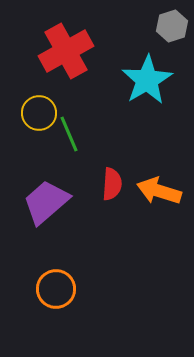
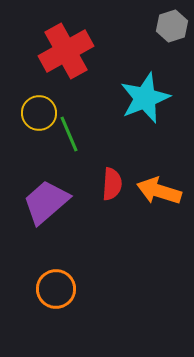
cyan star: moved 2 px left, 18 px down; rotated 9 degrees clockwise
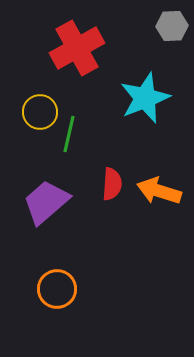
gray hexagon: rotated 16 degrees clockwise
red cross: moved 11 px right, 3 px up
yellow circle: moved 1 px right, 1 px up
green line: rotated 36 degrees clockwise
orange circle: moved 1 px right
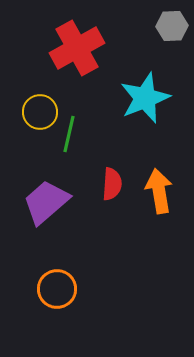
orange arrow: rotated 63 degrees clockwise
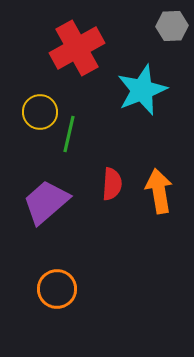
cyan star: moved 3 px left, 8 px up
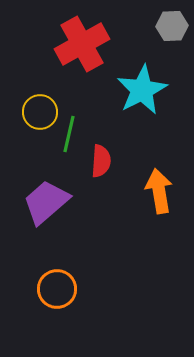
red cross: moved 5 px right, 4 px up
cyan star: rotated 6 degrees counterclockwise
red semicircle: moved 11 px left, 23 px up
